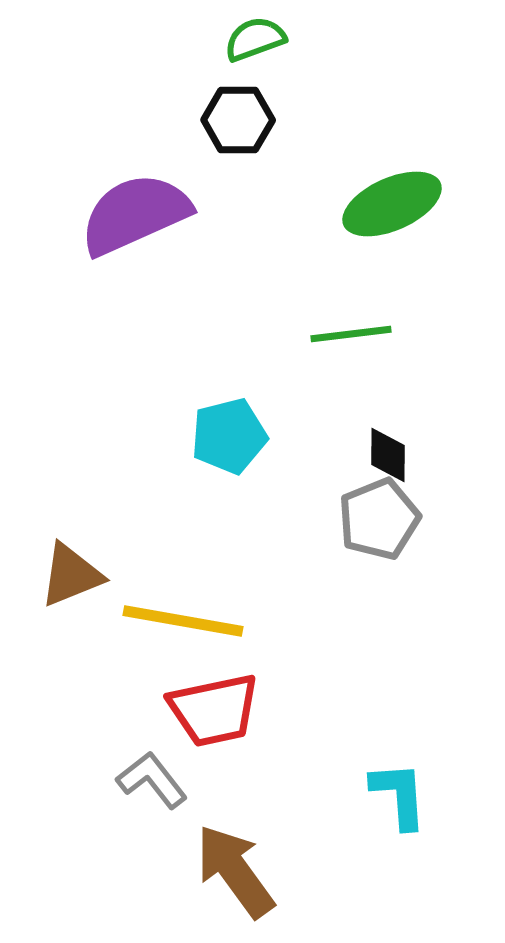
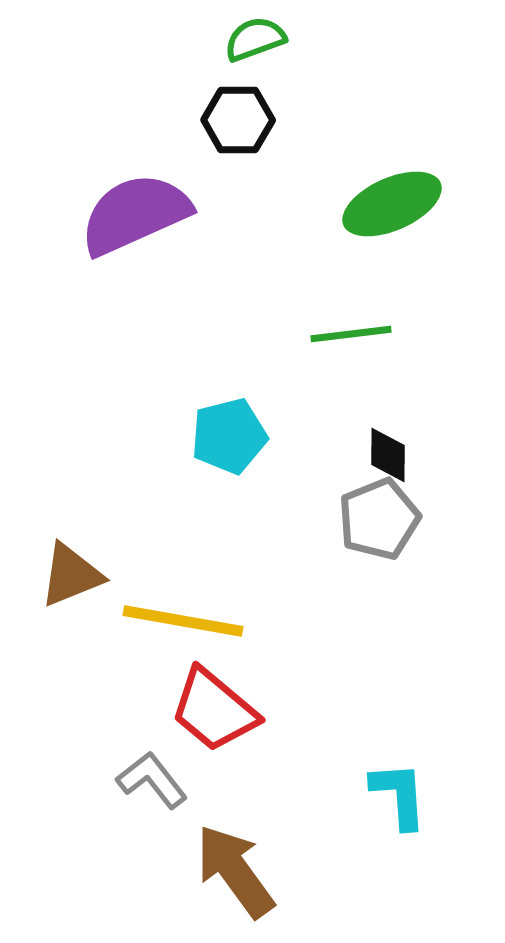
red trapezoid: rotated 52 degrees clockwise
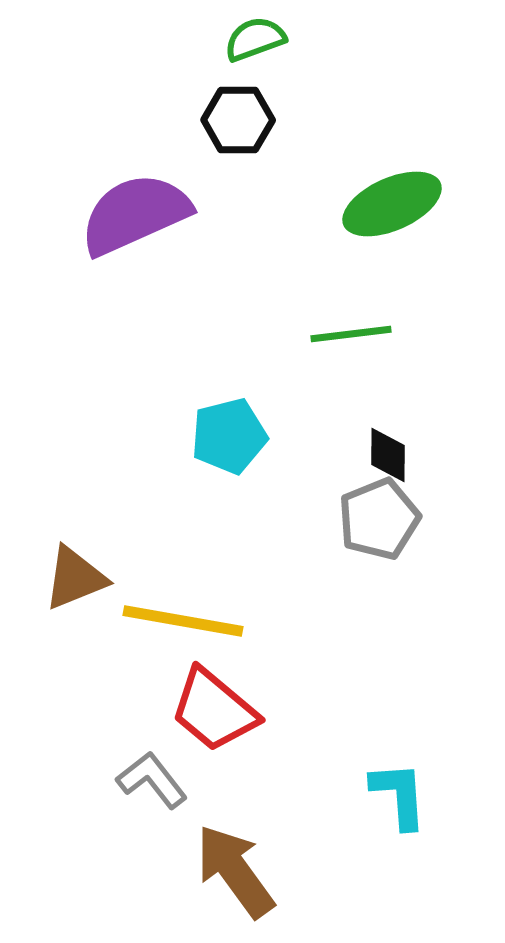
brown triangle: moved 4 px right, 3 px down
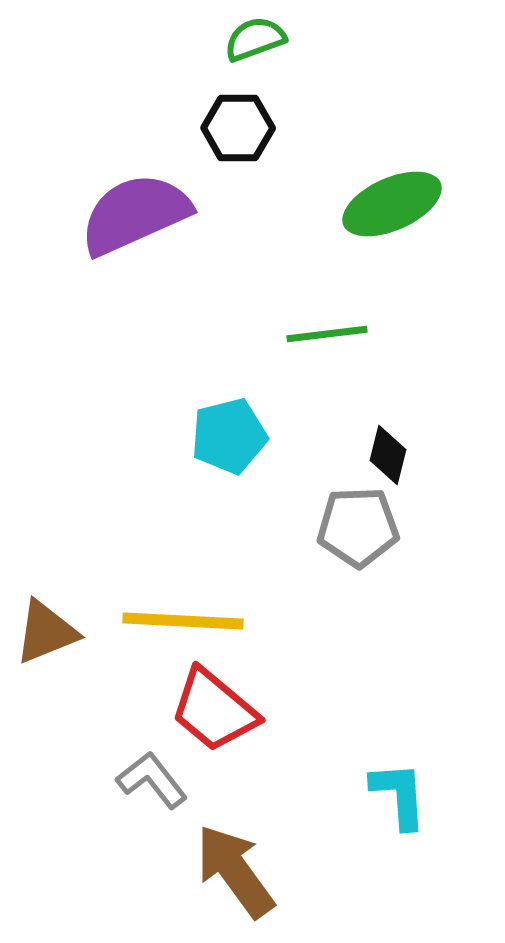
black hexagon: moved 8 px down
green line: moved 24 px left
black diamond: rotated 14 degrees clockwise
gray pentagon: moved 21 px left, 8 px down; rotated 20 degrees clockwise
brown triangle: moved 29 px left, 54 px down
yellow line: rotated 7 degrees counterclockwise
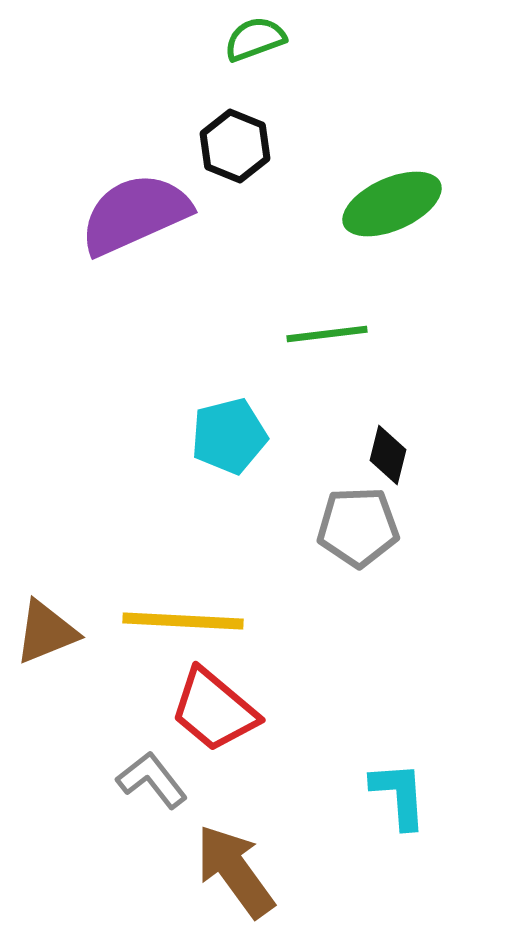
black hexagon: moved 3 px left, 18 px down; rotated 22 degrees clockwise
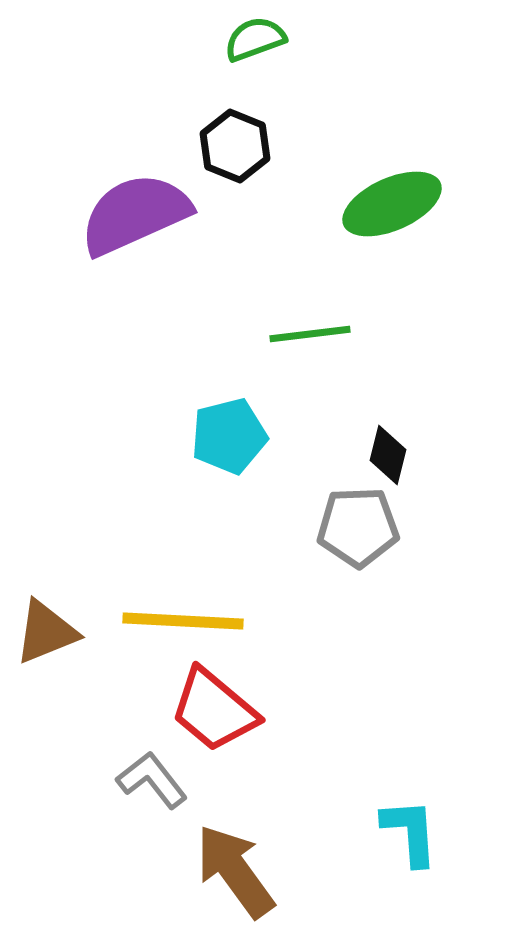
green line: moved 17 px left
cyan L-shape: moved 11 px right, 37 px down
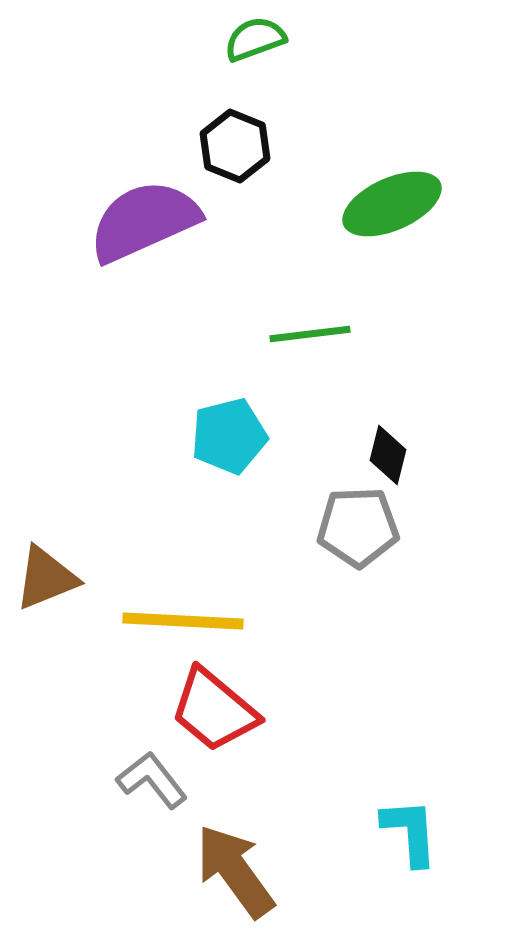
purple semicircle: moved 9 px right, 7 px down
brown triangle: moved 54 px up
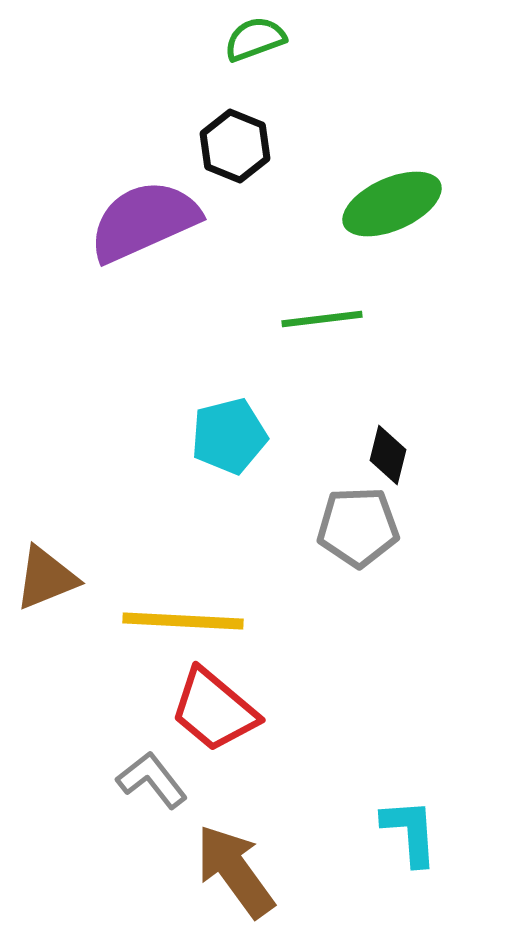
green line: moved 12 px right, 15 px up
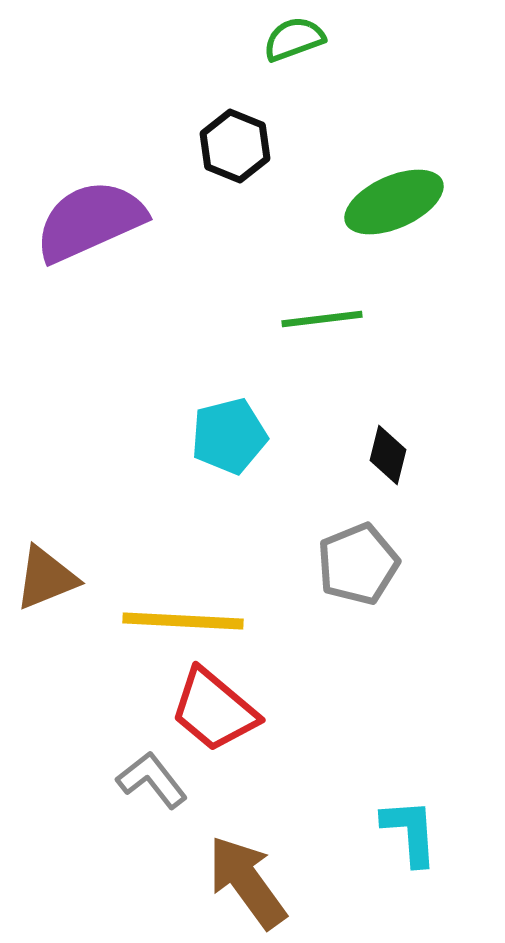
green semicircle: moved 39 px right
green ellipse: moved 2 px right, 2 px up
purple semicircle: moved 54 px left
gray pentagon: moved 37 px down; rotated 20 degrees counterclockwise
brown arrow: moved 12 px right, 11 px down
